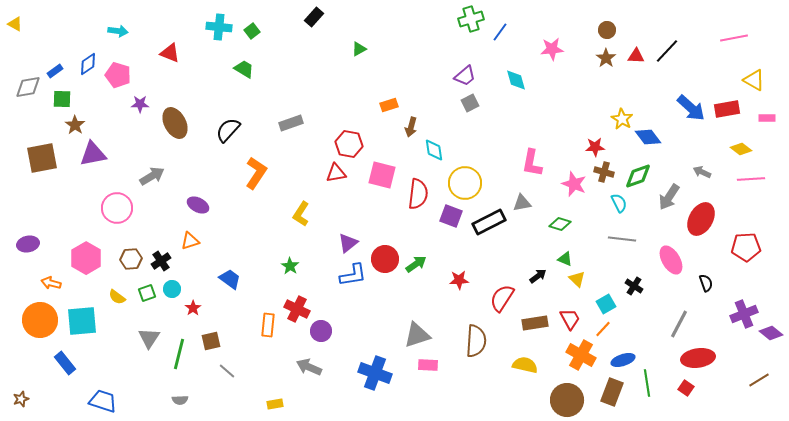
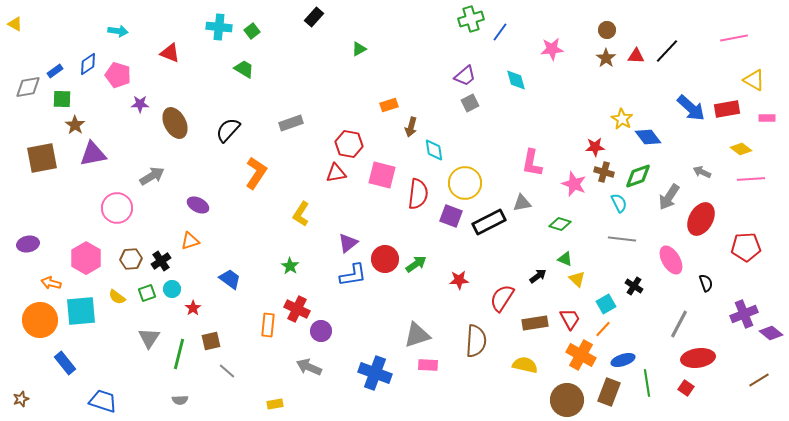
cyan square at (82, 321): moved 1 px left, 10 px up
brown rectangle at (612, 392): moved 3 px left
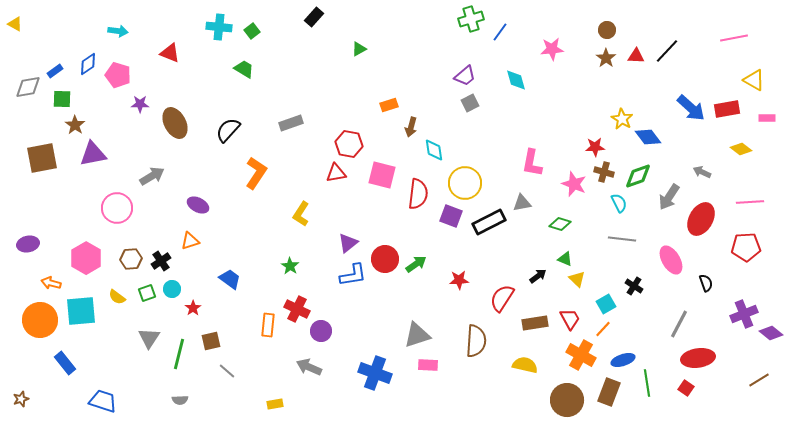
pink line at (751, 179): moved 1 px left, 23 px down
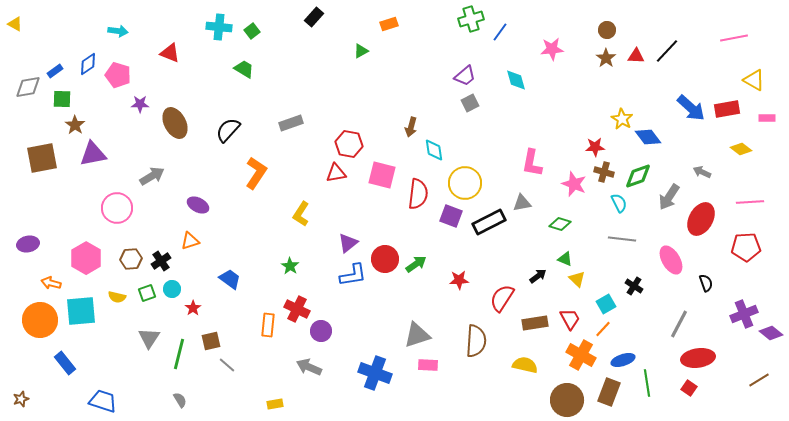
green triangle at (359, 49): moved 2 px right, 2 px down
orange rectangle at (389, 105): moved 81 px up
yellow semicircle at (117, 297): rotated 24 degrees counterclockwise
gray line at (227, 371): moved 6 px up
red square at (686, 388): moved 3 px right
gray semicircle at (180, 400): rotated 119 degrees counterclockwise
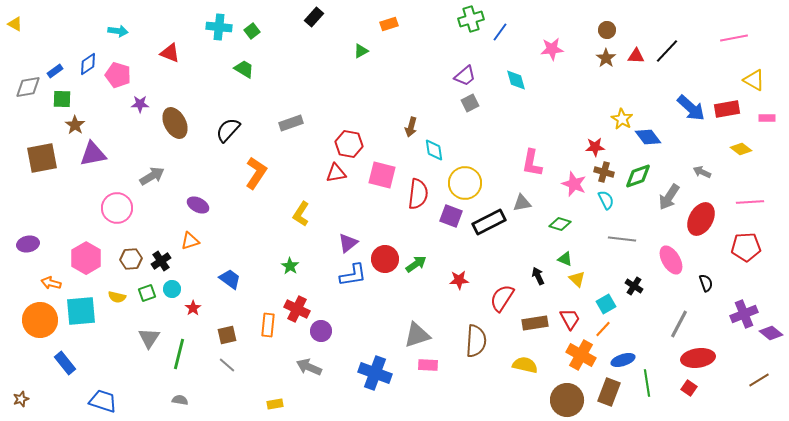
cyan semicircle at (619, 203): moved 13 px left, 3 px up
black arrow at (538, 276): rotated 78 degrees counterclockwise
brown square at (211, 341): moved 16 px right, 6 px up
gray semicircle at (180, 400): rotated 49 degrees counterclockwise
